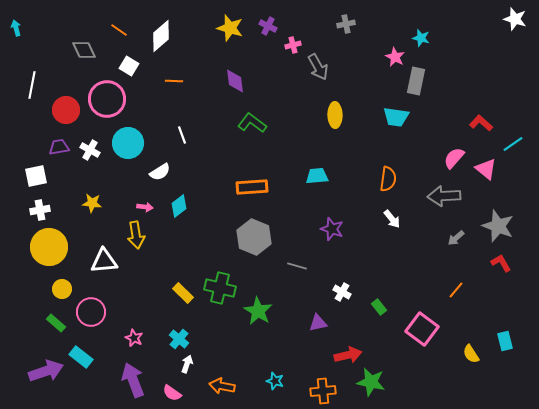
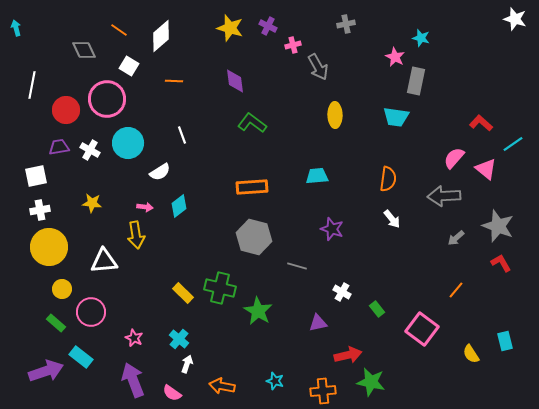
gray hexagon at (254, 237): rotated 8 degrees counterclockwise
green rectangle at (379, 307): moved 2 px left, 2 px down
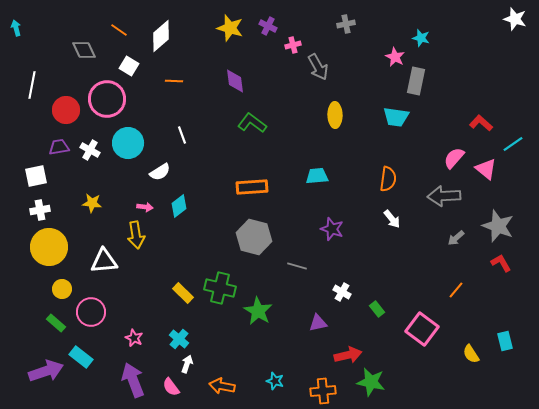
pink semicircle at (172, 393): moved 1 px left, 6 px up; rotated 18 degrees clockwise
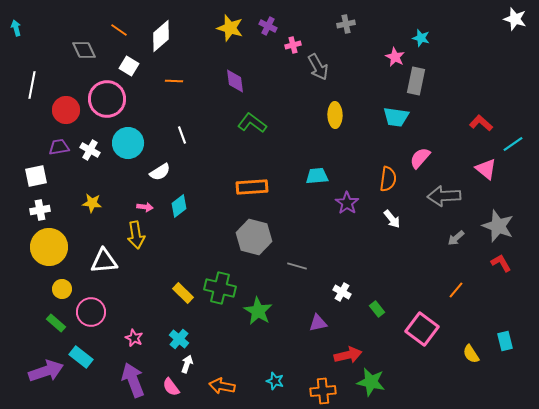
pink semicircle at (454, 158): moved 34 px left
purple star at (332, 229): moved 15 px right, 26 px up; rotated 15 degrees clockwise
